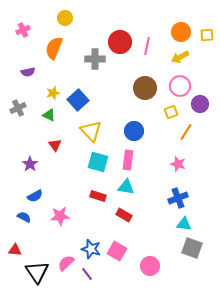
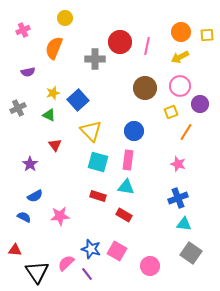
gray square at (192, 248): moved 1 px left, 5 px down; rotated 15 degrees clockwise
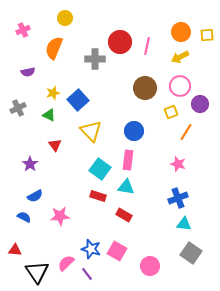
cyan square at (98, 162): moved 2 px right, 7 px down; rotated 20 degrees clockwise
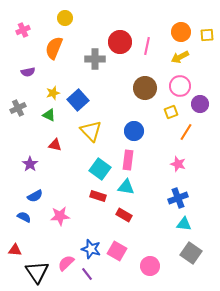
red triangle at (55, 145): rotated 40 degrees counterclockwise
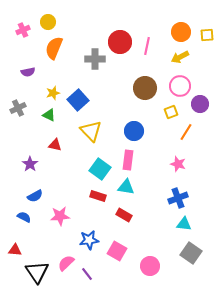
yellow circle at (65, 18): moved 17 px left, 4 px down
blue star at (91, 249): moved 2 px left, 9 px up; rotated 24 degrees counterclockwise
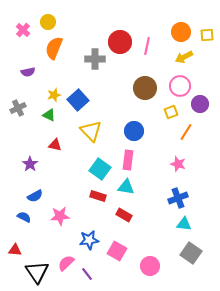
pink cross at (23, 30): rotated 24 degrees counterclockwise
yellow arrow at (180, 57): moved 4 px right
yellow star at (53, 93): moved 1 px right, 2 px down
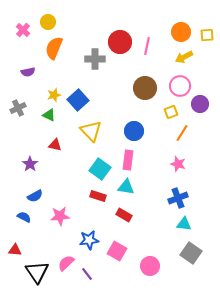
orange line at (186, 132): moved 4 px left, 1 px down
